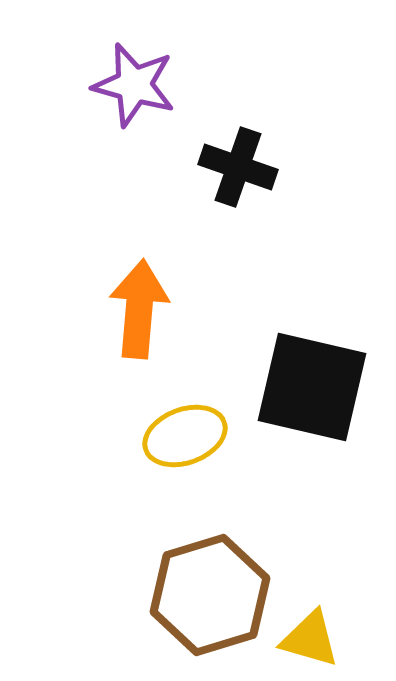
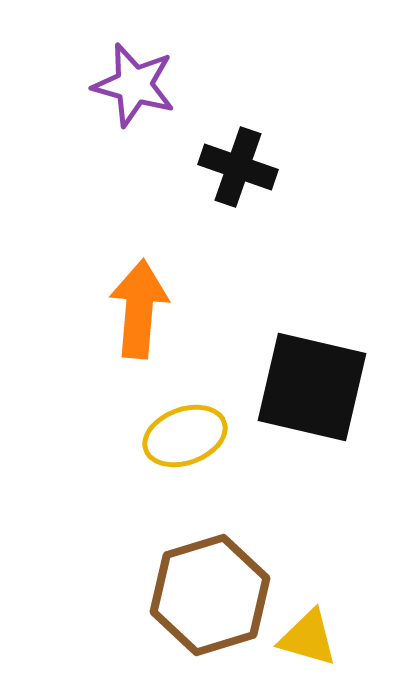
yellow triangle: moved 2 px left, 1 px up
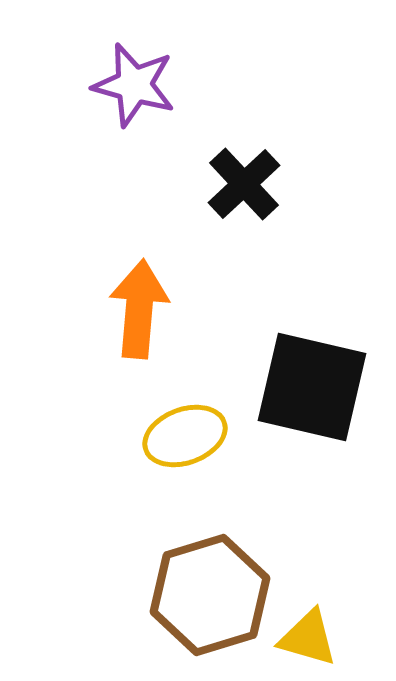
black cross: moved 6 px right, 17 px down; rotated 28 degrees clockwise
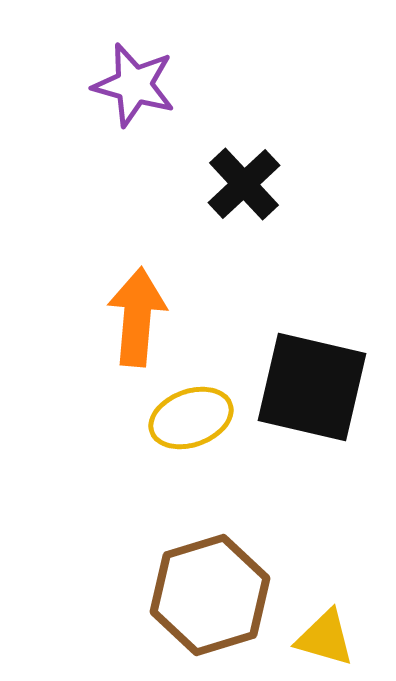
orange arrow: moved 2 px left, 8 px down
yellow ellipse: moved 6 px right, 18 px up
yellow triangle: moved 17 px right
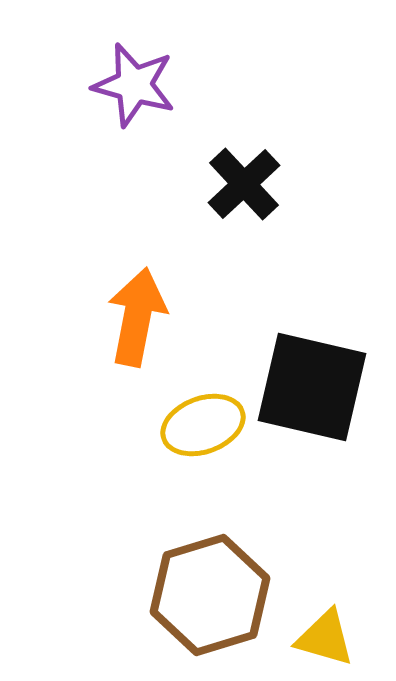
orange arrow: rotated 6 degrees clockwise
yellow ellipse: moved 12 px right, 7 px down
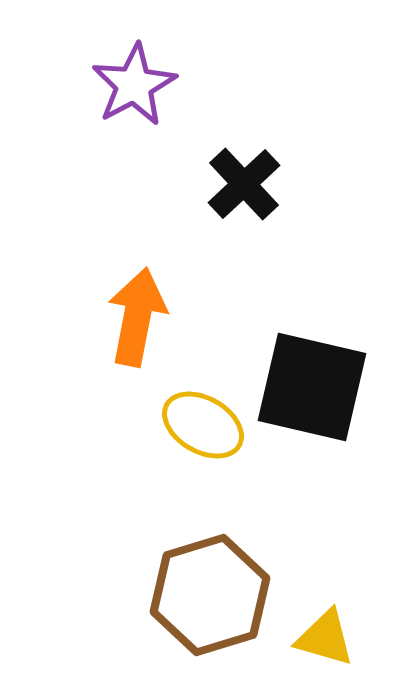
purple star: rotated 28 degrees clockwise
yellow ellipse: rotated 50 degrees clockwise
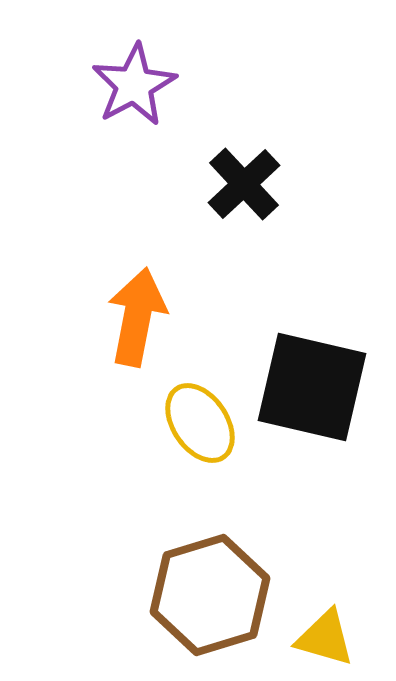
yellow ellipse: moved 3 px left, 2 px up; rotated 26 degrees clockwise
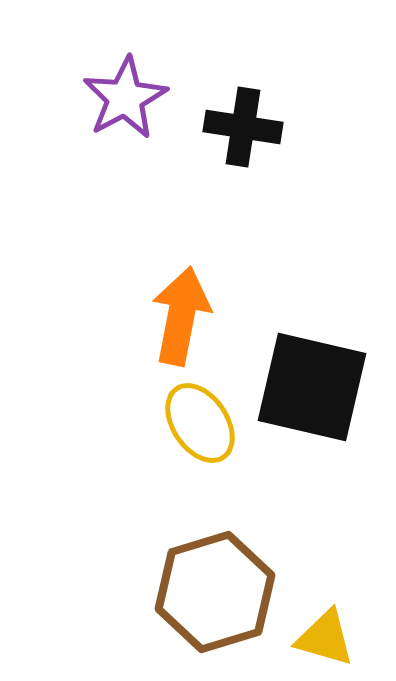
purple star: moved 9 px left, 13 px down
black cross: moved 1 px left, 57 px up; rotated 38 degrees counterclockwise
orange arrow: moved 44 px right, 1 px up
brown hexagon: moved 5 px right, 3 px up
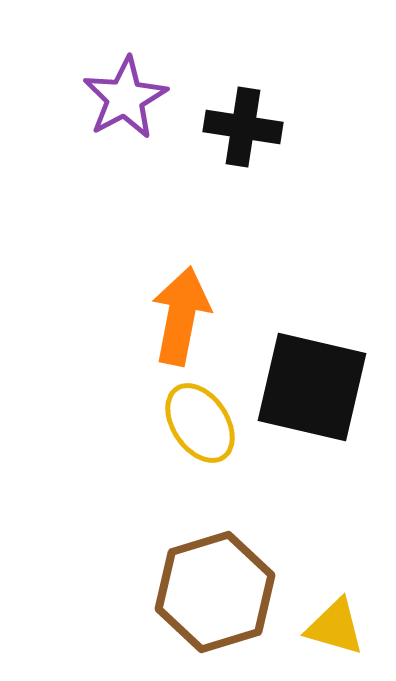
yellow triangle: moved 10 px right, 11 px up
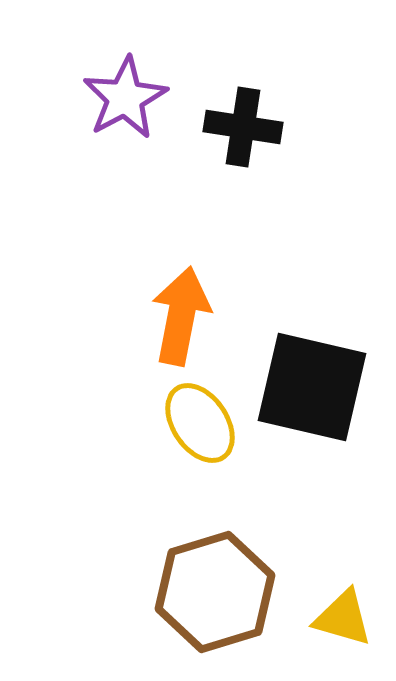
yellow triangle: moved 8 px right, 9 px up
